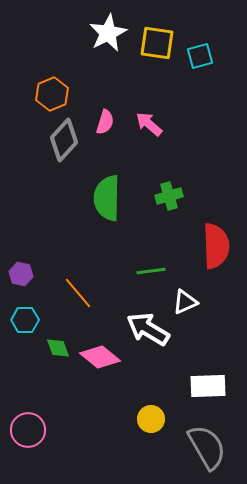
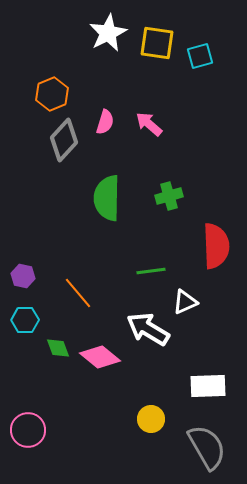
purple hexagon: moved 2 px right, 2 px down
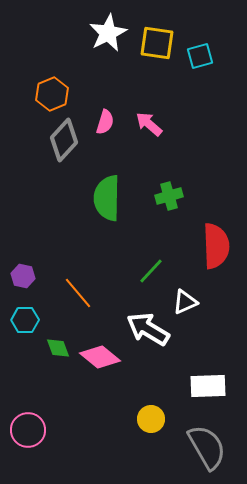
green line: rotated 40 degrees counterclockwise
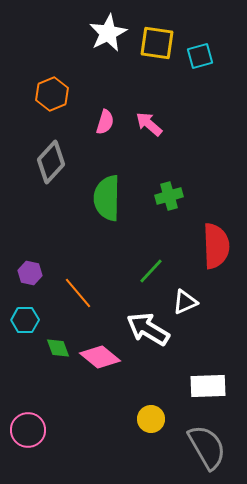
gray diamond: moved 13 px left, 22 px down
purple hexagon: moved 7 px right, 3 px up
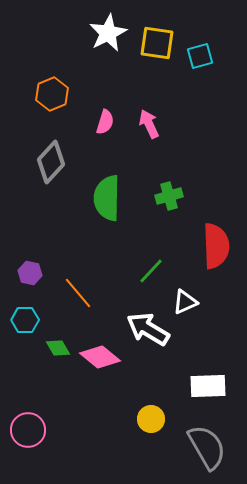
pink arrow: rotated 24 degrees clockwise
green diamond: rotated 10 degrees counterclockwise
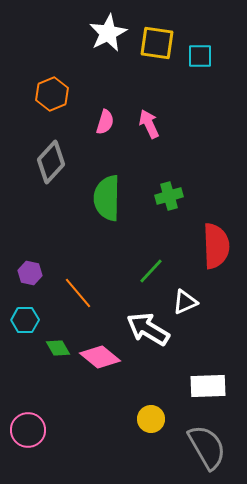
cyan square: rotated 16 degrees clockwise
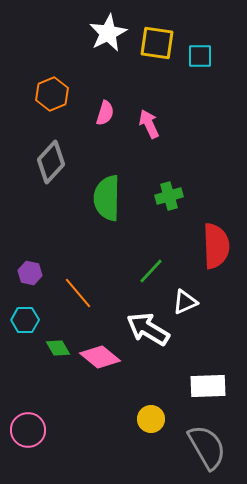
pink semicircle: moved 9 px up
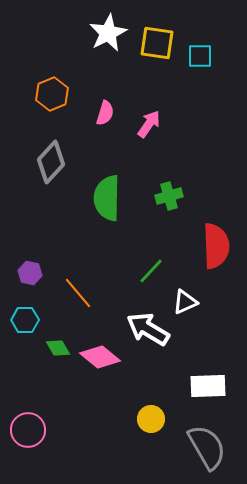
pink arrow: rotated 60 degrees clockwise
